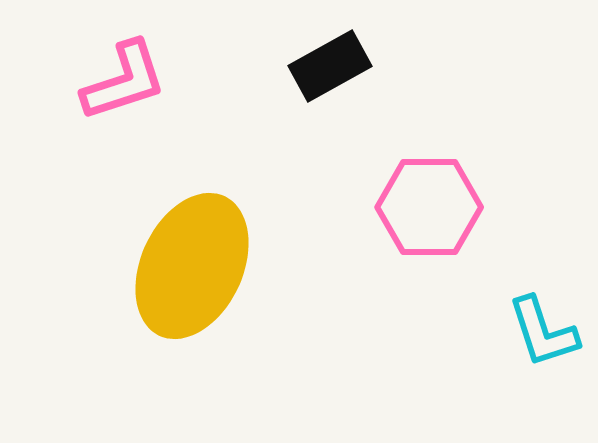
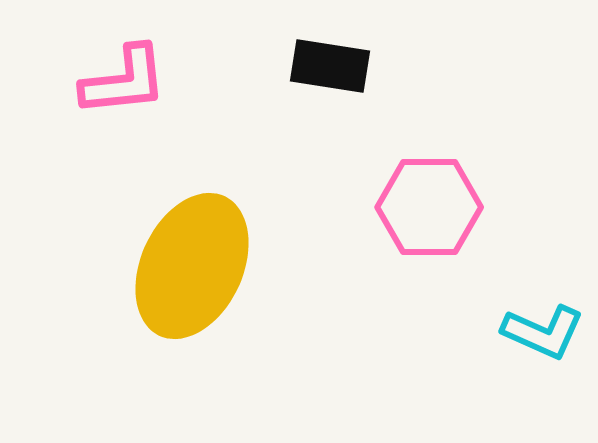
black rectangle: rotated 38 degrees clockwise
pink L-shape: rotated 12 degrees clockwise
cyan L-shape: rotated 48 degrees counterclockwise
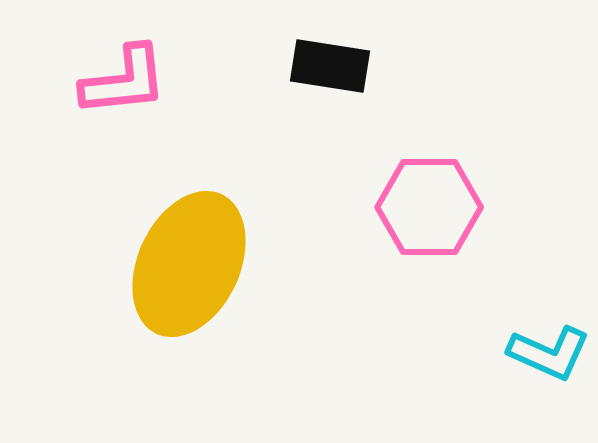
yellow ellipse: moved 3 px left, 2 px up
cyan L-shape: moved 6 px right, 21 px down
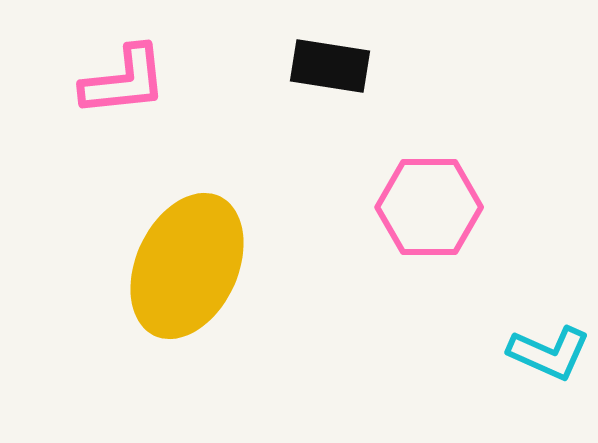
yellow ellipse: moved 2 px left, 2 px down
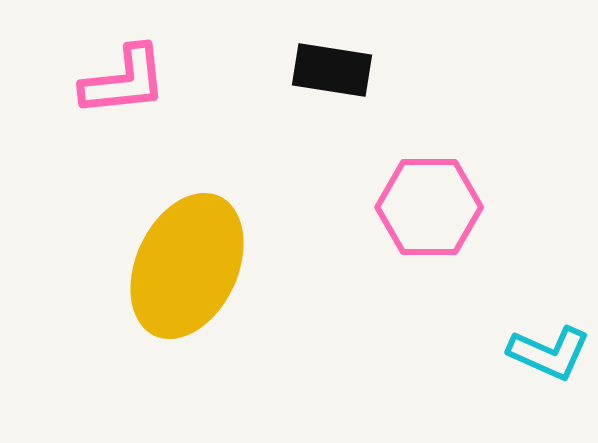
black rectangle: moved 2 px right, 4 px down
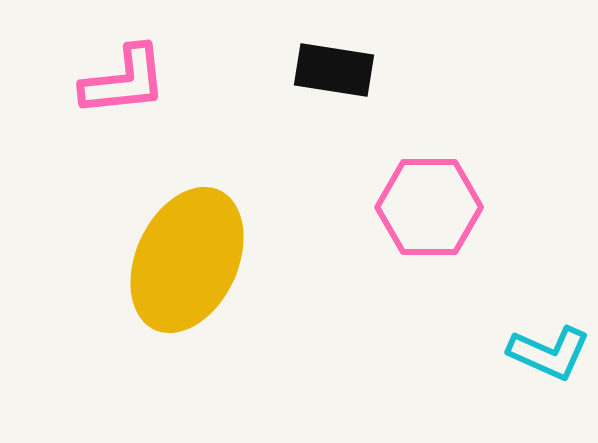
black rectangle: moved 2 px right
yellow ellipse: moved 6 px up
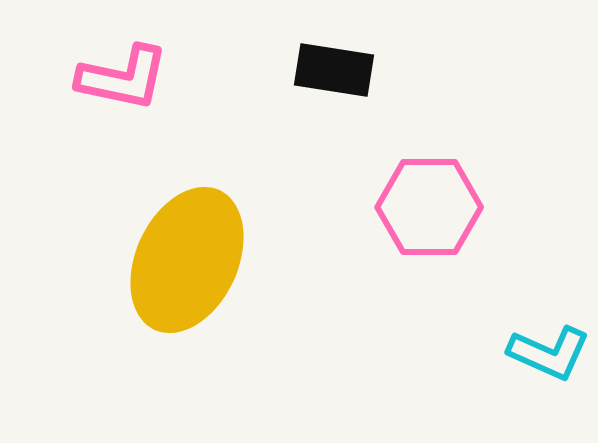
pink L-shape: moved 1 px left, 3 px up; rotated 18 degrees clockwise
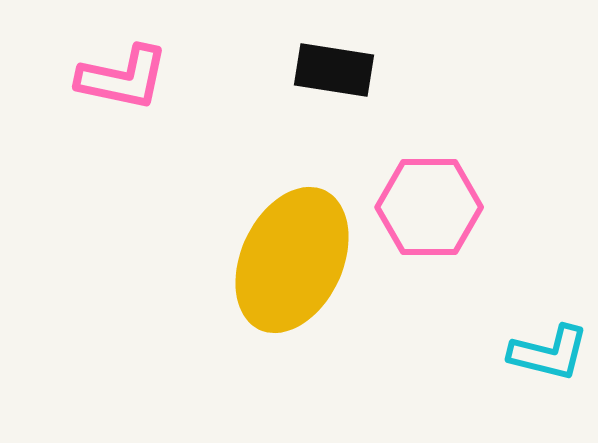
yellow ellipse: moved 105 px right
cyan L-shape: rotated 10 degrees counterclockwise
